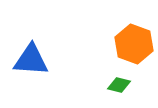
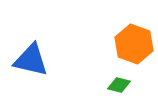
blue triangle: rotated 9 degrees clockwise
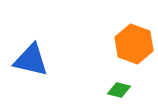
green diamond: moved 5 px down
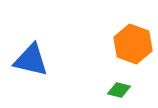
orange hexagon: moved 1 px left
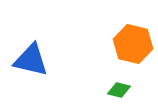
orange hexagon: rotated 6 degrees counterclockwise
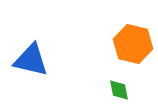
green diamond: rotated 65 degrees clockwise
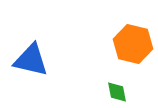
green diamond: moved 2 px left, 2 px down
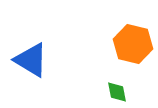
blue triangle: rotated 18 degrees clockwise
